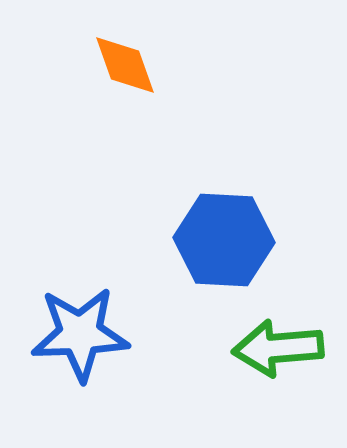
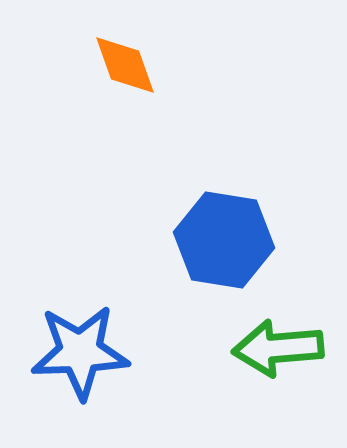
blue hexagon: rotated 6 degrees clockwise
blue star: moved 18 px down
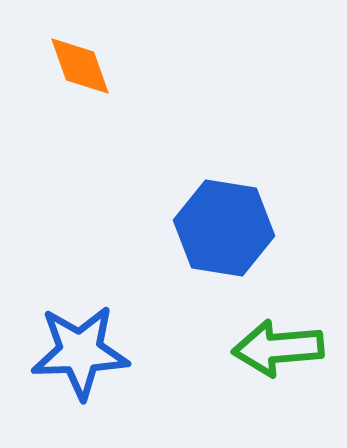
orange diamond: moved 45 px left, 1 px down
blue hexagon: moved 12 px up
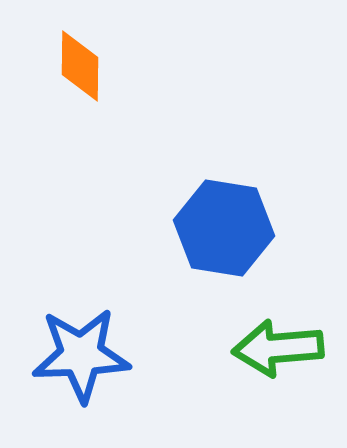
orange diamond: rotated 20 degrees clockwise
blue star: moved 1 px right, 3 px down
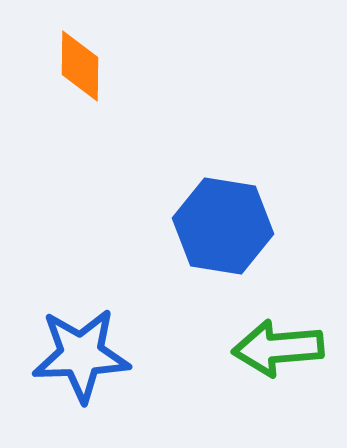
blue hexagon: moved 1 px left, 2 px up
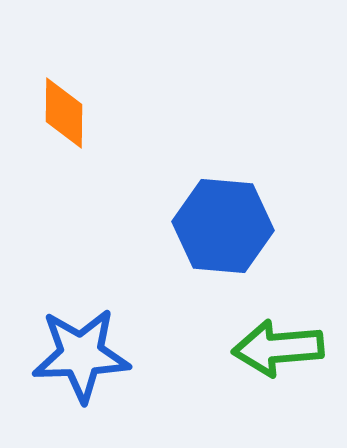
orange diamond: moved 16 px left, 47 px down
blue hexagon: rotated 4 degrees counterclockwise
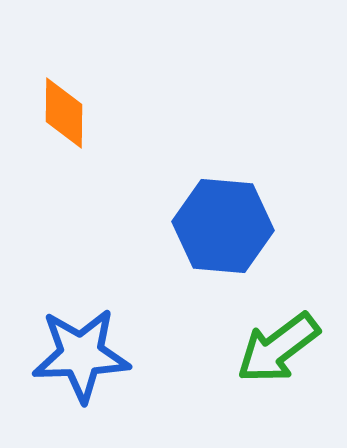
green arrow: rotated 32 degrees counterclockwise
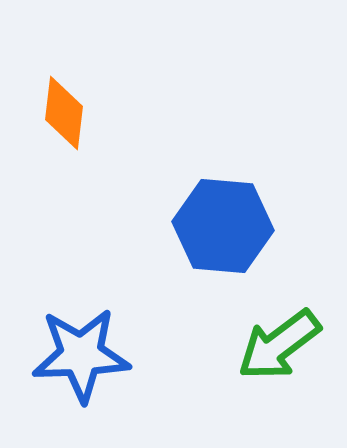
orange diamond: rotated 6 degrees clockwise
green arrow: moved 1 px right, 3 px up
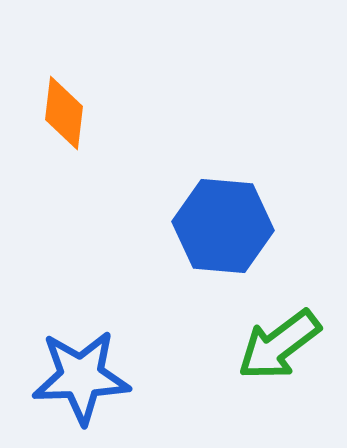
blue star: moved 22 px down
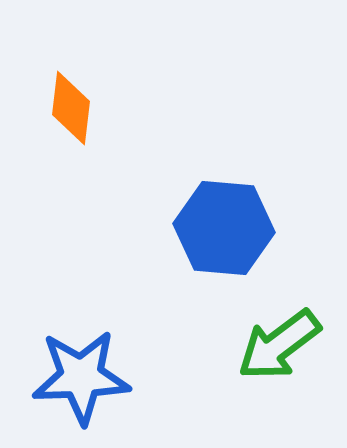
orange diamond: moved 7 px right, 5 px up
blue hexagon: moved 1 px right, 2 px down
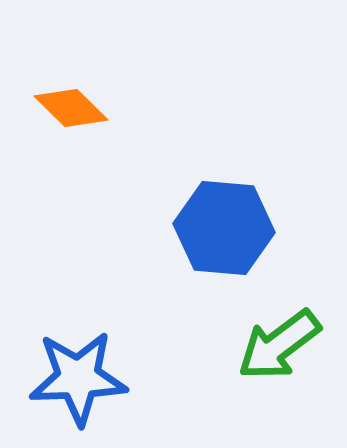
orange diamond: rotated 52 degrees counterclockwise
blue star: moved 3 px left, 1 px down
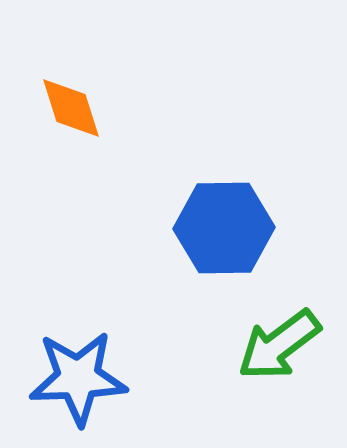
orange diamond: rotated 28 degrees clockwise
blue hexagon: rotated 6 degrees counterclockwise
